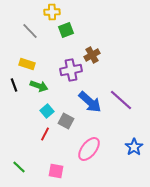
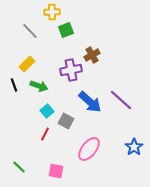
yellow rectangle: rotated 63 degrees counterclockwise
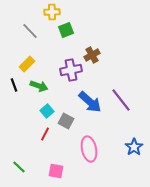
purple line: rotated 10 degrees clockwise
pink ellipse: rotated 50 degrees counterclockwise
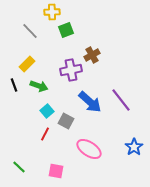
pink ellipse: rotated 45 degrees counterclockwise
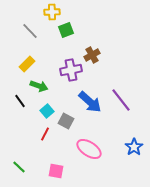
black line: moved 6 px right, 16 px down; rotated 16 degrees counterclockwise
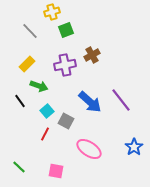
yellow cross: rotated 14 degrees counterclockwise
purple cross: moved 6 px left, 5 px up
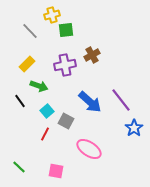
yellow cross: moved 3 px down
green square: rotated 14 degrees clockwise
blue star: moved 19 px up
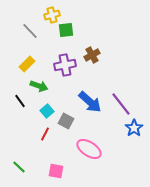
purple line: moved 4 px down
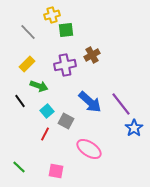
gray line: moved 2 px left, 1 px down
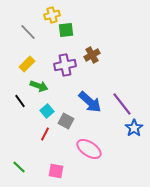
purple line: moved 1 px right
